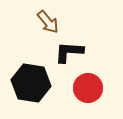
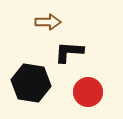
brown arrow: rotated 50 degrees counterclockwise
red circle: moved 4 px down
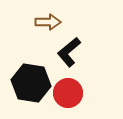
black L-shape: rotated 44 degrees counterclockwise
red circle: moved 20 px left, 1 px down
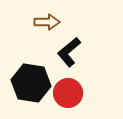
brown arrow: moved 1 px left
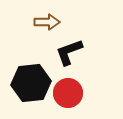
black L-shape: rotated 20 degrees clockwise
black hexagon: rotated 15 degrees counterclockwise
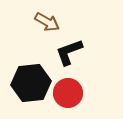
brown arrow: rotated 30 degrees clockwise
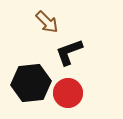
brown arrow: rotated 15 degrees clockwise
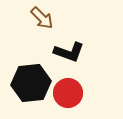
brown arrow: moved 5 px left, 4 px up
black L-shape: rotated 140 degrees counterclockwise
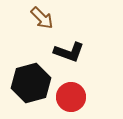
black hexagon: rotated 9 degrees counterclockwise
red circle: moved 3 px right, 4 px down
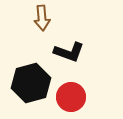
brown arrow: rotated 40 degrees clockwise
